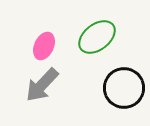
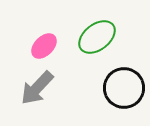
pink ellipse: rotated 20 degrees clockwise
gray arrow: moved 5 px left, 3 px down
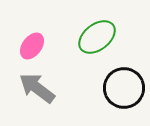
pink ellipse: moved 12 px left; rotated 8 degrees counterclockwise
gray arrow: rotated 84 degrees clockwise
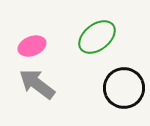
pink ellipse: rotated 32 degrees clockwise
gray arrow: moved 4 px up
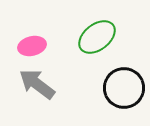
pink ellipse: rotated 8 degrees clockwise
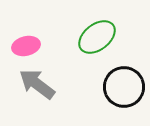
pink ellipse: moved 6 px left
black circle: moved 1 px up
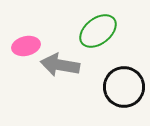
green ellipse: moved 1 px right, 6 px up
gray arrow: moved 23 px right, 19 px up; rotated 27 degrees counterclockwise
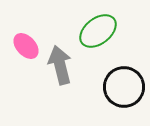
pink ellipse: rotated 60 degrees clockwise
gray arrow: rotated 66 degrees clockwise
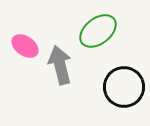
pink ellipse: moved 1 px left; rotated 12 degrees counterclockwise
